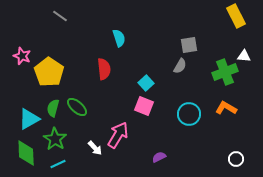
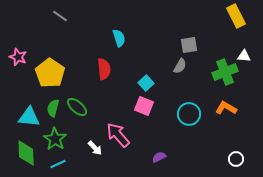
pink star: moved 4 px left, 1 px down
yellow pentagon: moved 1 px right, 1 px down
cyan triangle: moved 2 px up; rotated 35 degrees clockwise
pink arrow: rotated 72 degrees counterclockwise
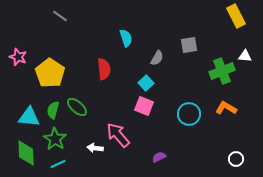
cyan semicircle: moved 7 px right
white triangle: moved 1 px right
gray semicircle: moved 23 px left, 8 px up
green cross: moved 3 px left, 1 px up
green semicircle: moved 2 px down
white arrow: rotated 140 degrees clockwise
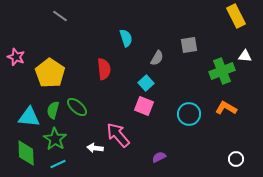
pink star: moved 2 px left
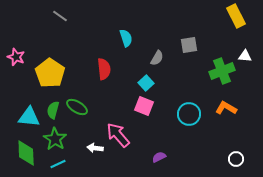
green ellipse: rotated 10 degrees counterclockwise
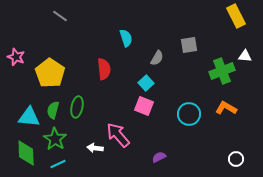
green ellipse: rotated 70 degrees clockwise
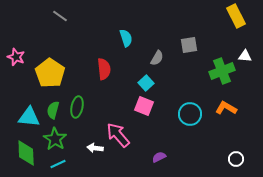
cyan circle: moved 1 px right
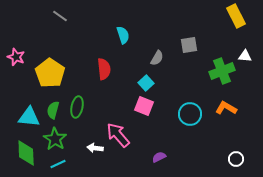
cyan semicircle: moved 3 px left, 3 px up
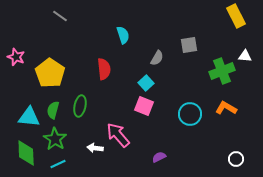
green ellipse: moved 3 px right, 1 px up
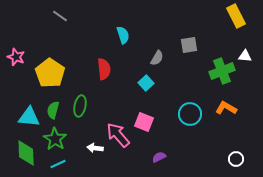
pink square: moved 16 px down
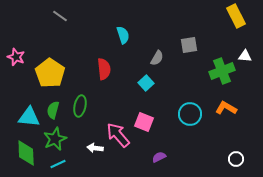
green star: rotated 15 degrees clockwise
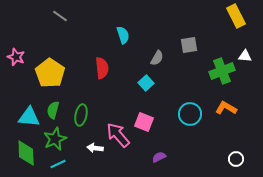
red semicircle: moved 2 px left, 1 px up
green ellipse: moved 1 px right, 9 px down
